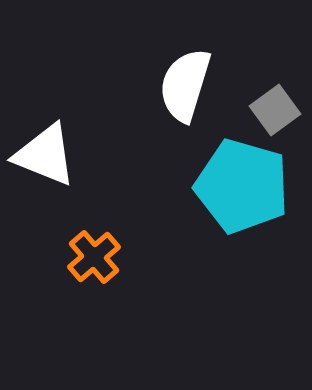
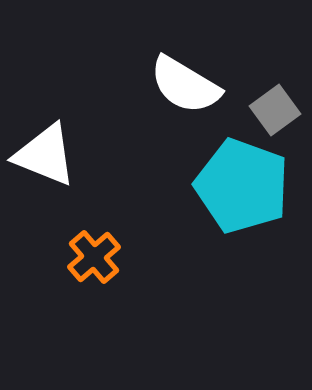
white semicircle: rotated 76 degrees counterclockwise
cyan pentagon: rotated 4 degrees clockwise
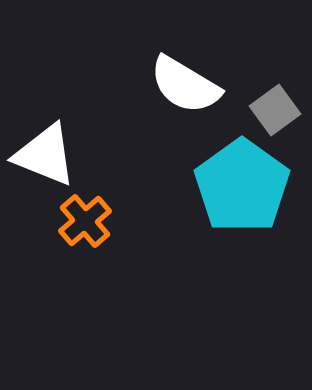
cyan pentagon: rotated 16 degrees clockwise
orange cross: moved 9 px left, 36 px up
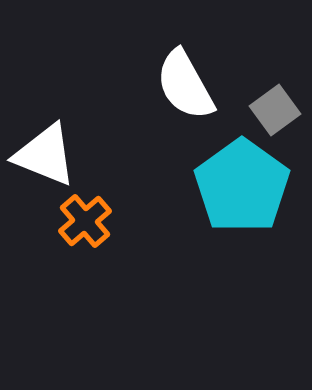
white semicircle: rotated 30 degrees clockwise
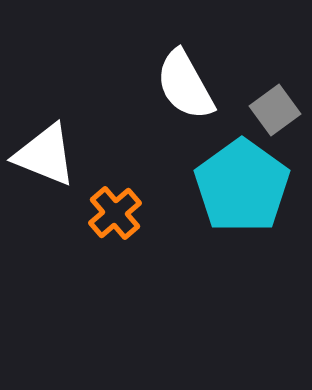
orange cross: moved 30 px right, 8 px up
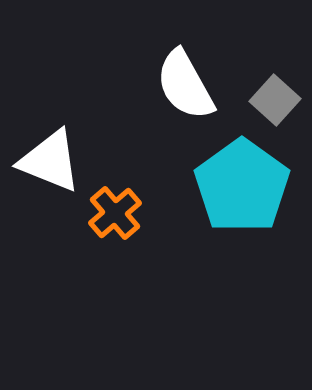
gray square: moved 10 px up; rotated 12 degrees counterclockwise
white triangle: moved 5 px right, 6 px down
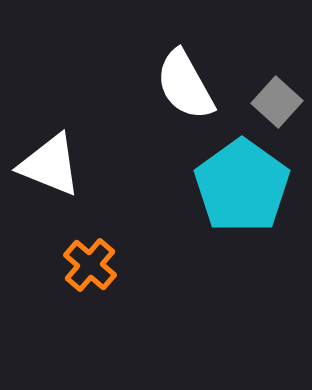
gray square: moved 2 px right, 2 px down
white triangle: moved 4 px down
orange cross: moved 25 px left, 52 px down; rotated 8 degrees counterclockwise
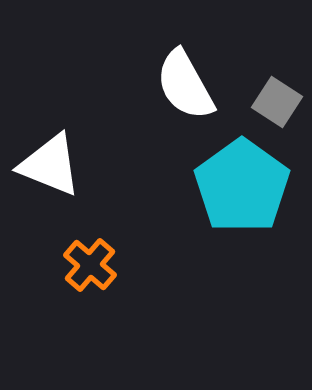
gray square: rotated 9 degrees counterclockwise
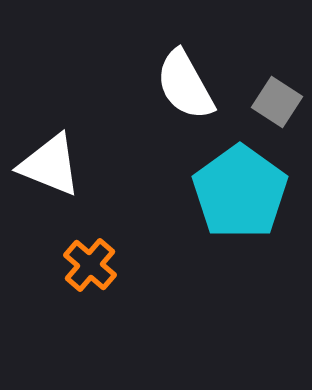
cyan pentagon: moved 2 px left, 6 px down
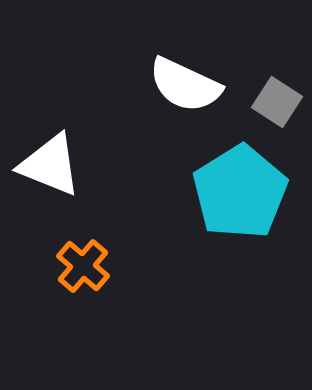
white semicircle: rotated 36 degrees counterclockwise
cyan pentagon: rotated 4 degrees clockwise
orange cross: moved 7 px left, 1 px down
